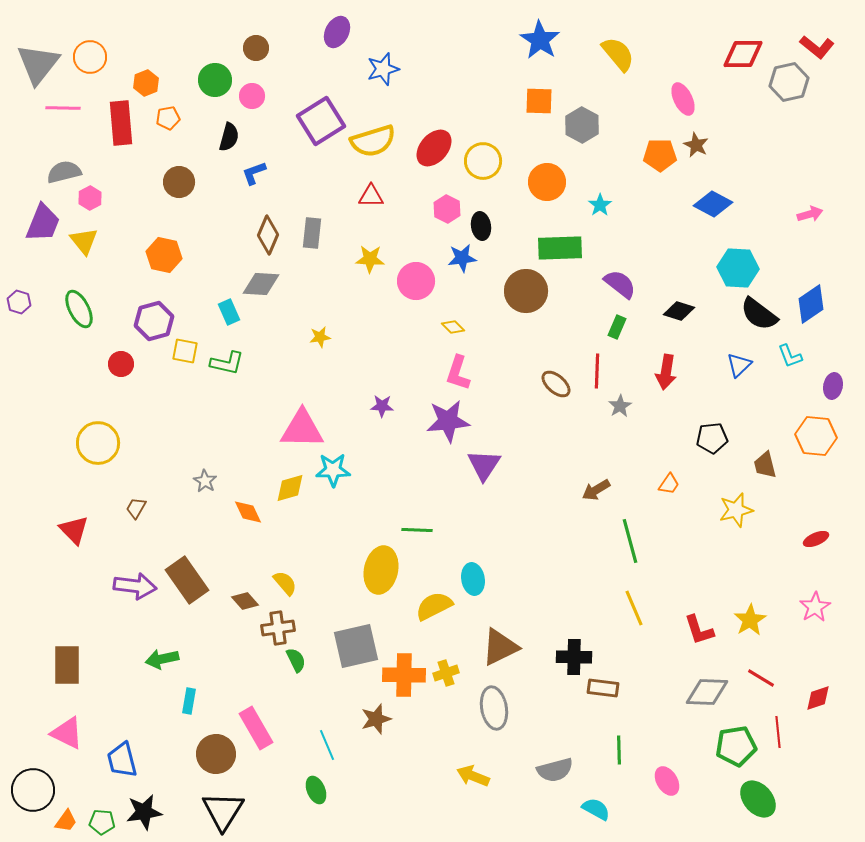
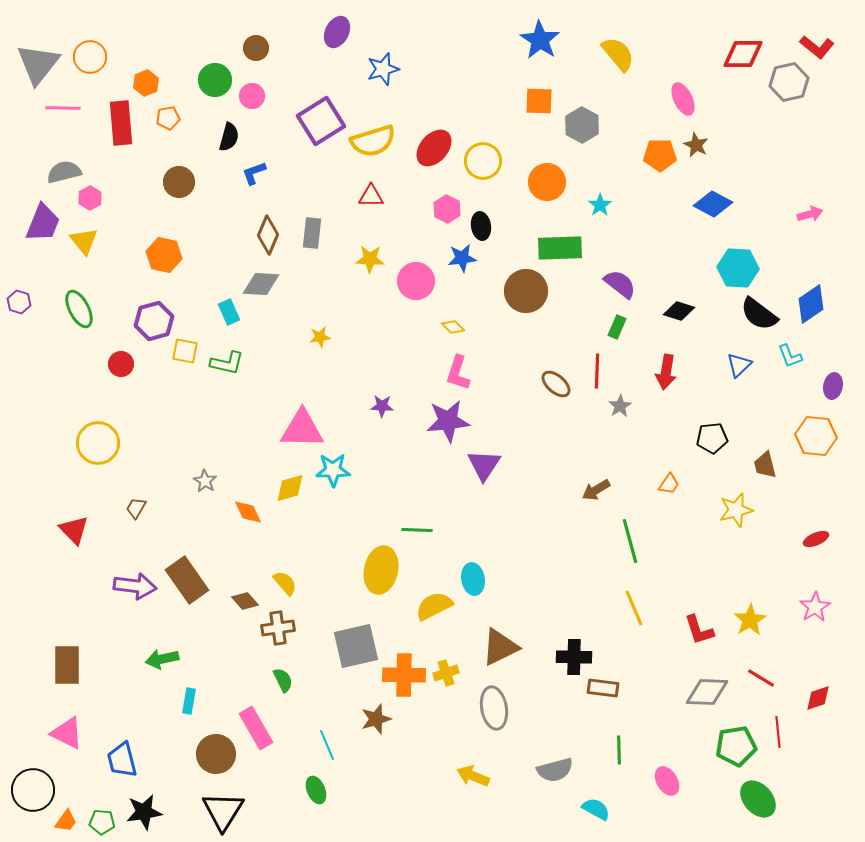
green semicircle at (296, 660): moved 13 px left, 20 px down
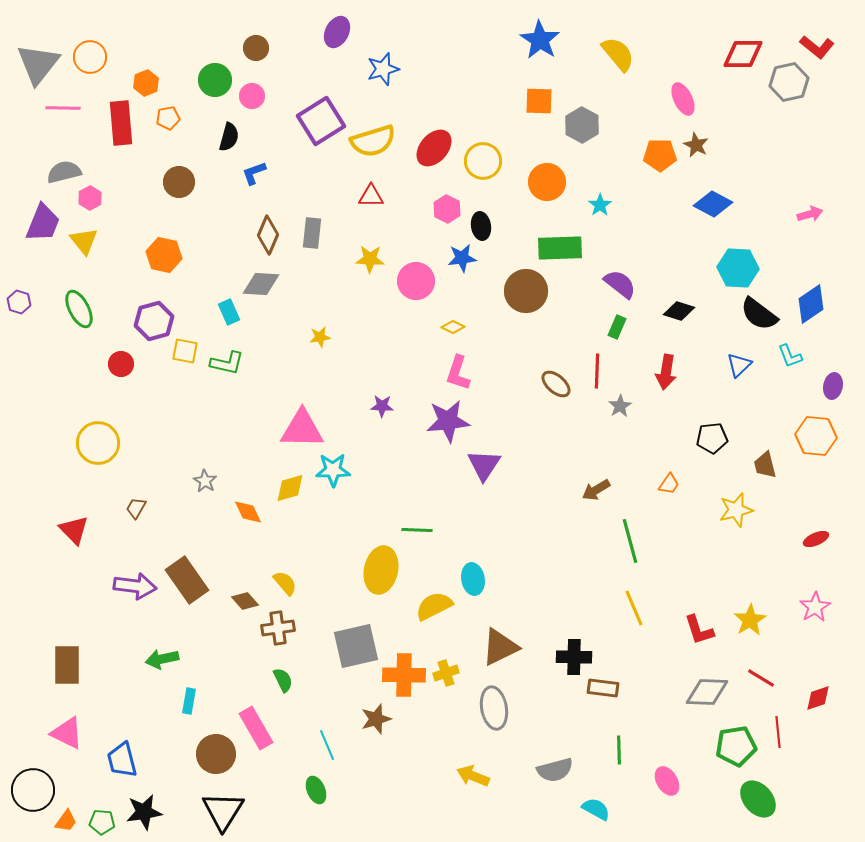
yellow diamond at (453, 327): rotated 20 degrees counterclockwise
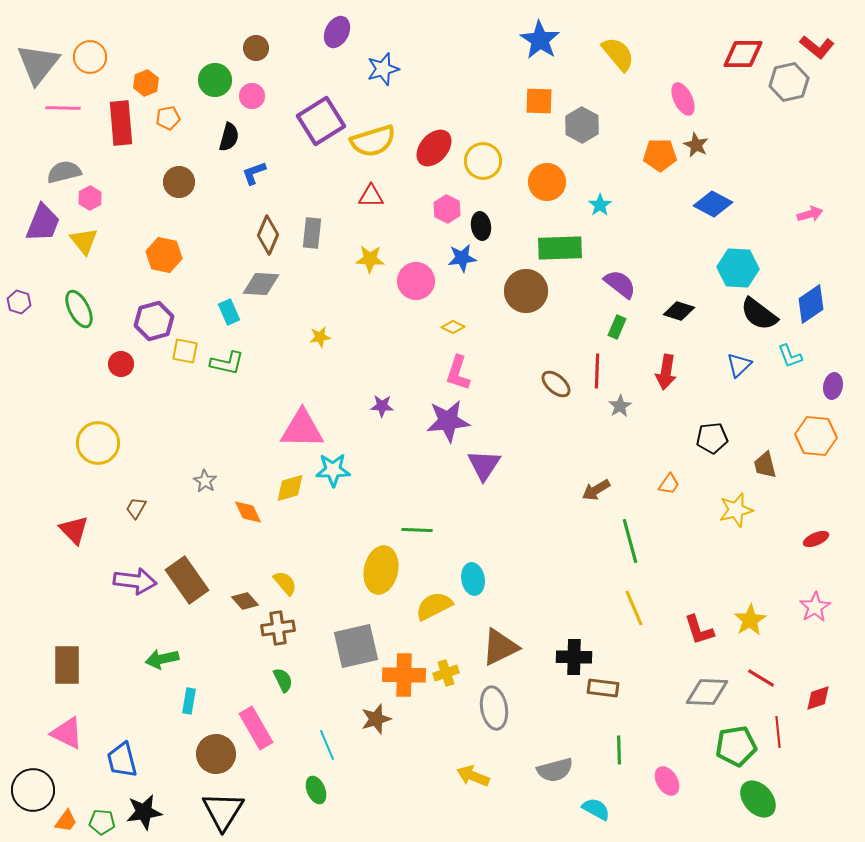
purple arrow at (135, 586): moved 5 px up
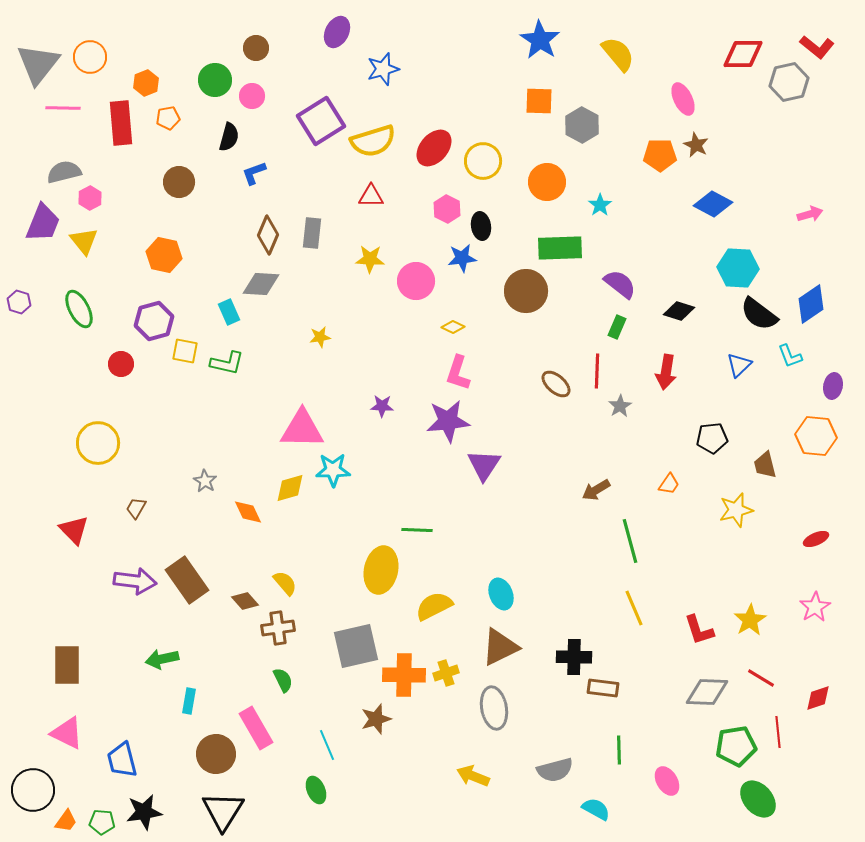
cyan ellipse at (473, 579): moved 28 px right, 15 px down; rotated 12 degrees counterclockwise
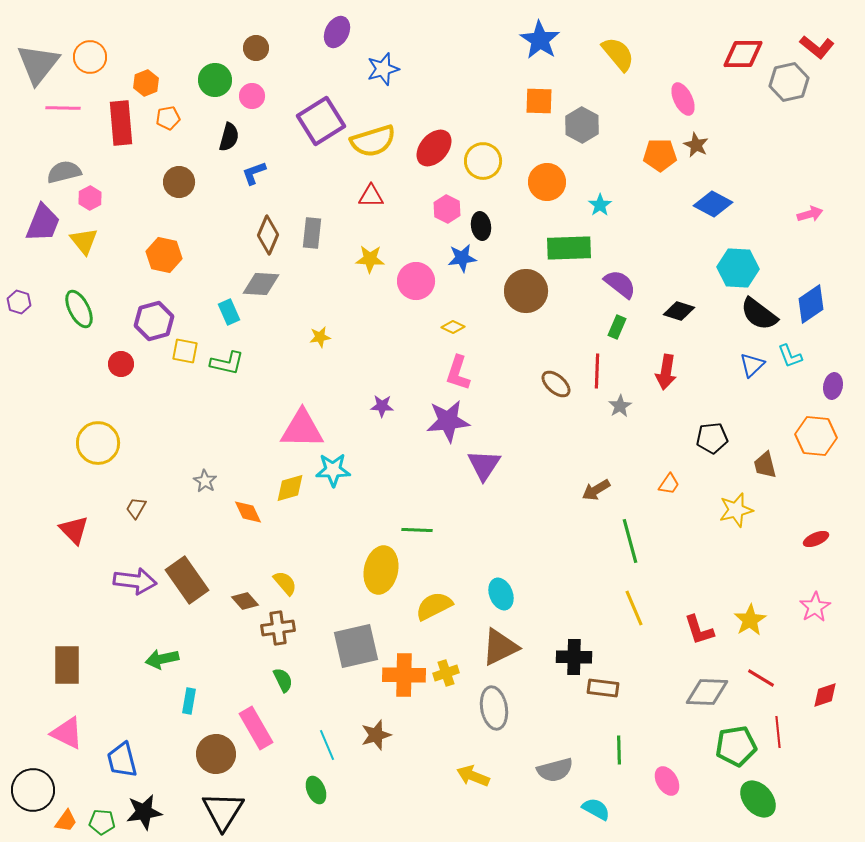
green rectangle at (560, 248): moved 9 px right
blue triangle at (739, 365): moved 13 px right
red diamond at (818, 698): moved 7 px right, 3 px up
brown star at (376, 719): moved 16 px down
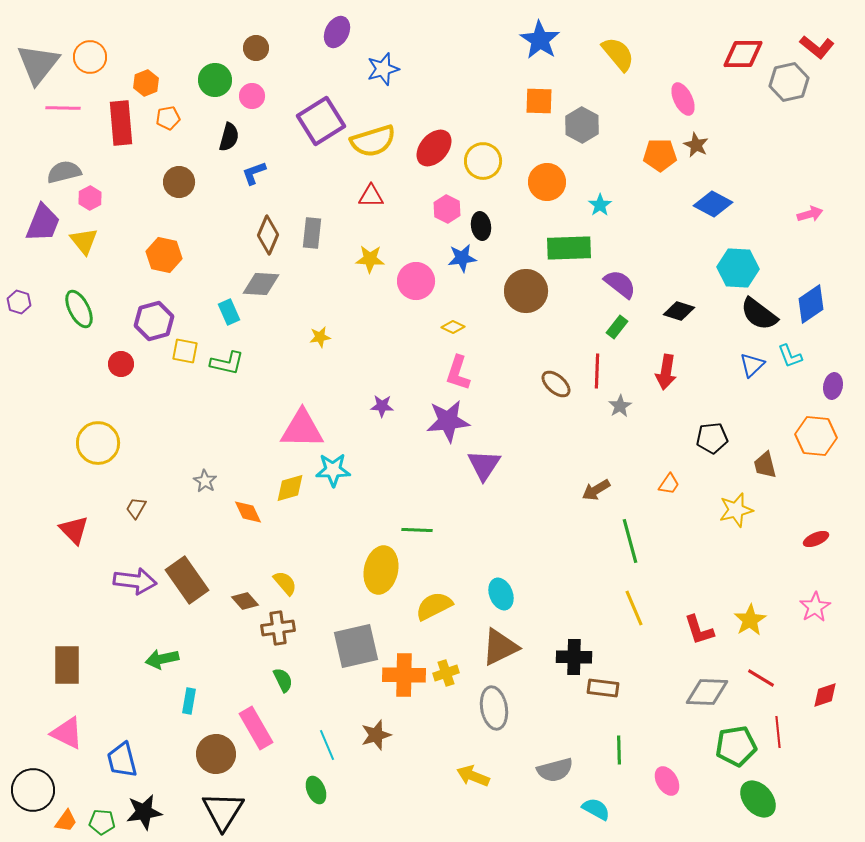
green rectangle at (617, 327): rotated 15 degrees clockwise
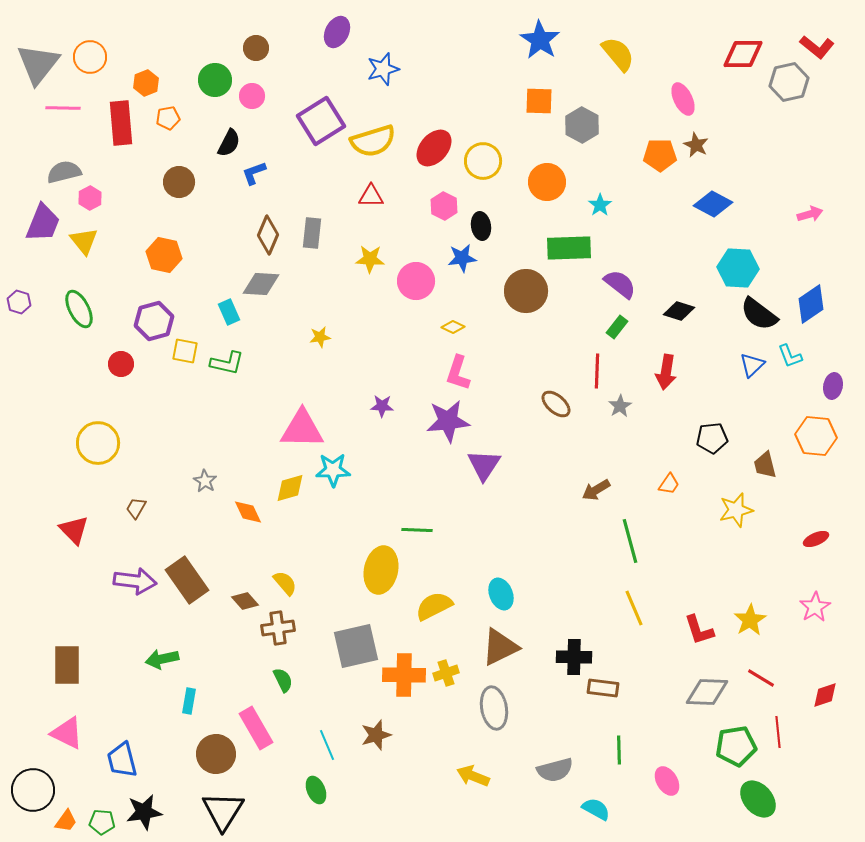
black semicircle at (229, 137): moved 6 px down; rotated 12 degrees clockwise
pink hexagon at (447, 209): moved 3 px left, 3 px up
brown ellipse at (556, 384): moved 20 px down
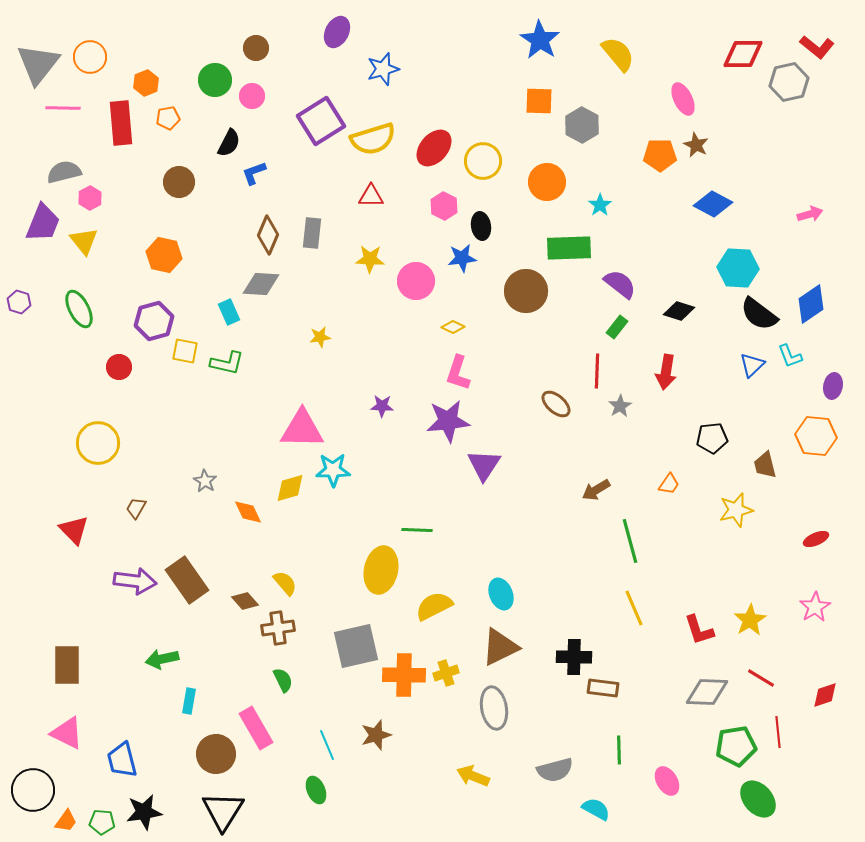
yellow semicircle at (373, 141): moved 2 px up
red circle at (121, 364): moved 2 px left, 3 px down
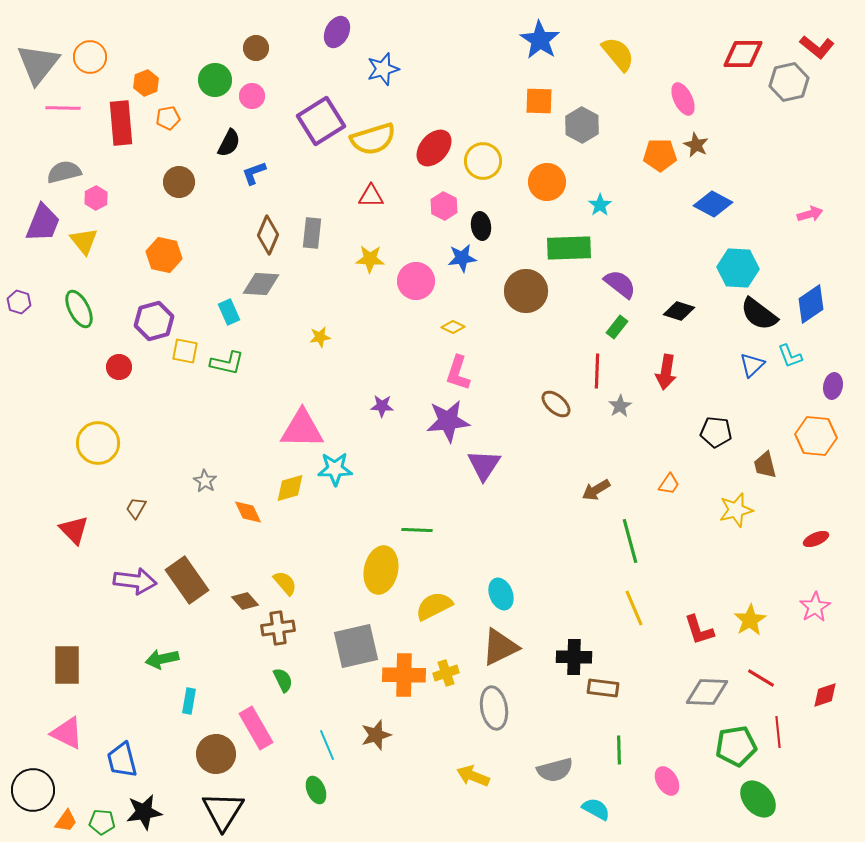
pink hexagon at (90, 198): moved 6 px right
black pentagon at (712, 438): moved 4 px right, 6 px up; rotated 12 degrees clockwise
cyan star at (333, 470): moved 2 px right, 1 px up
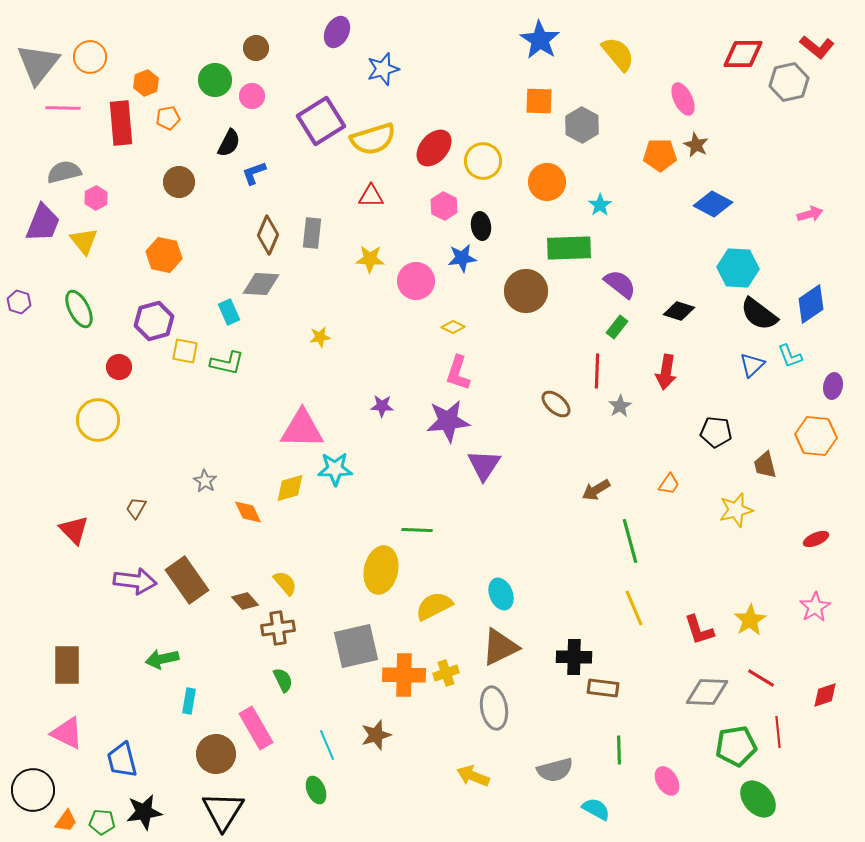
yellow circle at (98, 443): moved 23 px up
